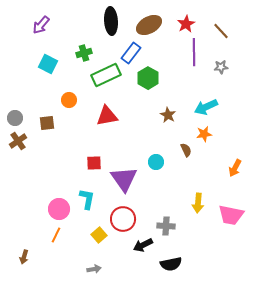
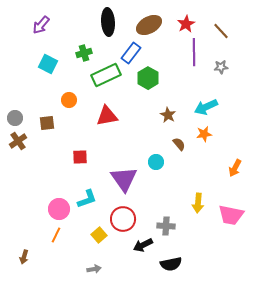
black ellipse: moved 3 px left, 1 px down
brown semicircle: moved 7 px left, 6 px up; rotated 16 degrees counterclockwise
red square: moved 14 px left, 6 px up
cyan L-shape: rotated 60 degrees clockwise
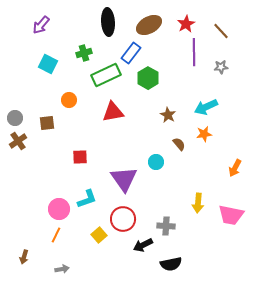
red triangle: moved 6 px right, 4 px up
gray arrow: moved 32 px left
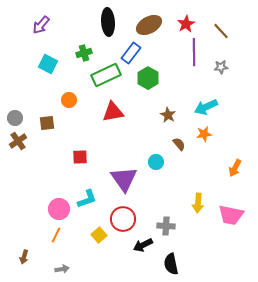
black semicircle: rotated 90 degrees clockwise
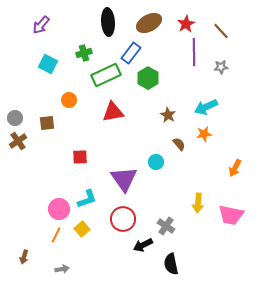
brown ellipse: moved 2 px up
gray cross: rotated 30 degrees clockwise
yellow square: moved 17 px left, 6 px up
